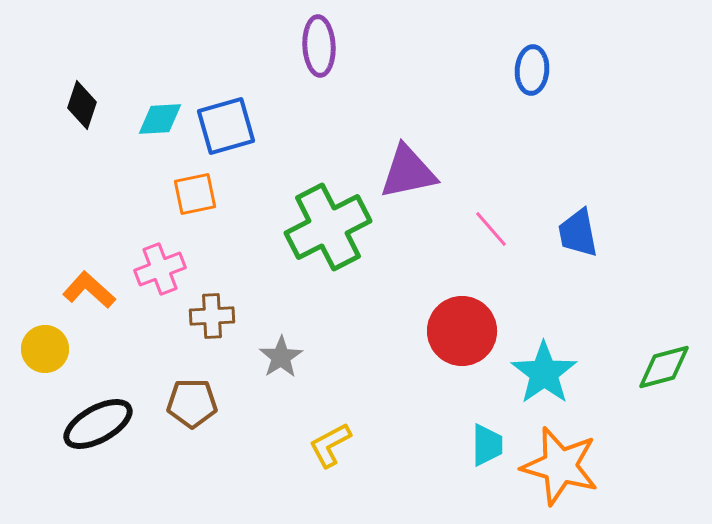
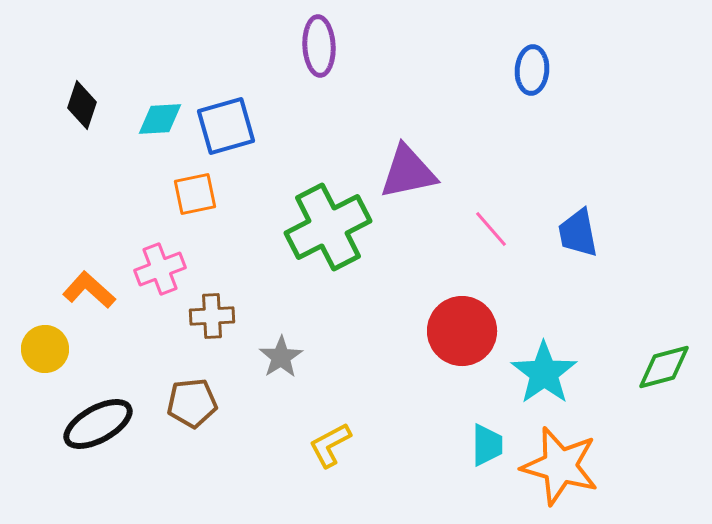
brown pentagon: rotated 6 degrees counterclockwise
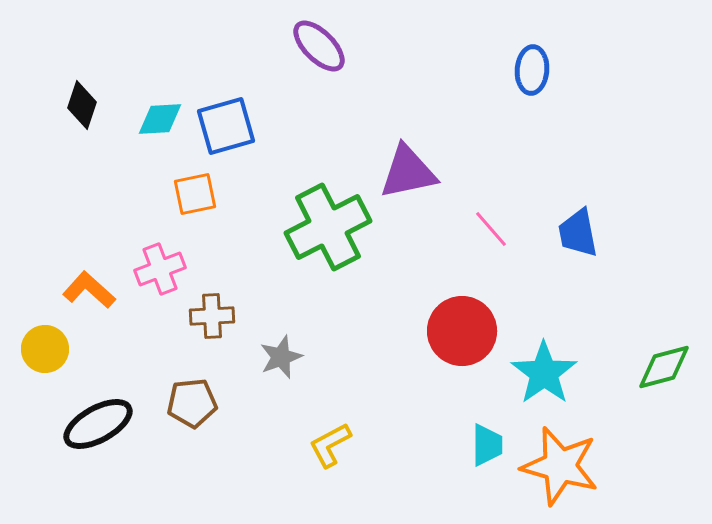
purple ellipse: rotated 42 degrees counterclockwise
gray star: rotated 12 degrees clockwise
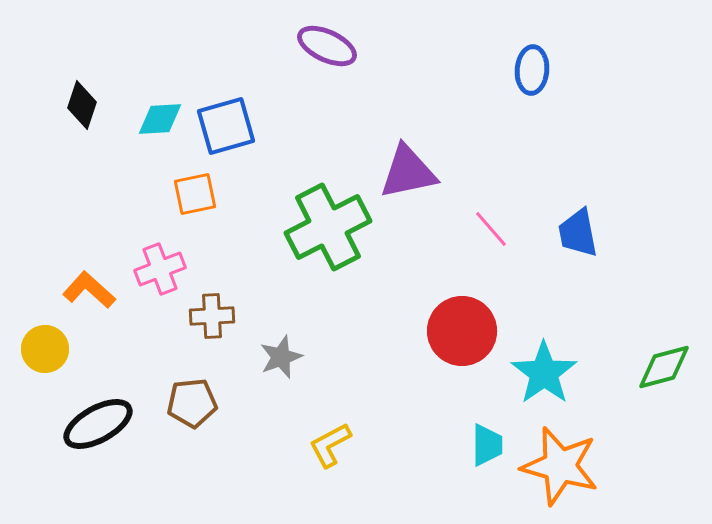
purple ellipse: moved 8 px right; rotated 20 degrees counterclockwise
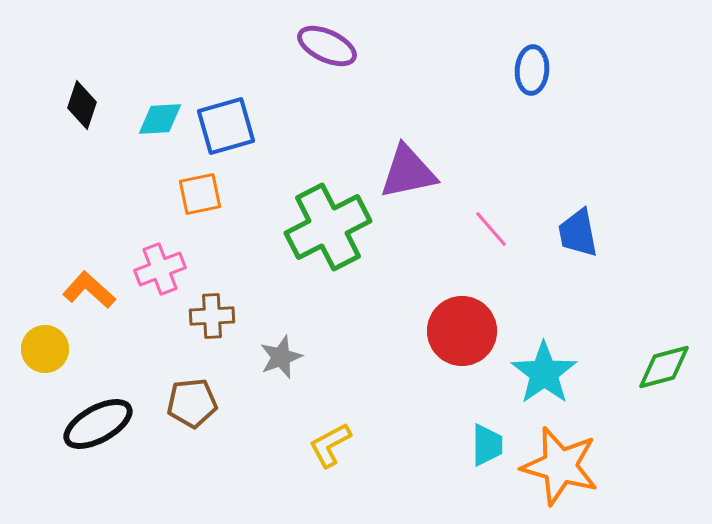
orange square: moved 5 px right
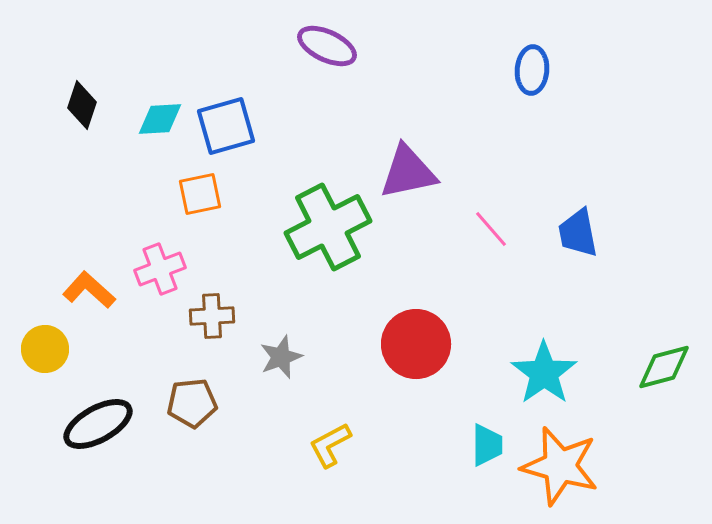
red circle: moved 46 px left, 13 px down
